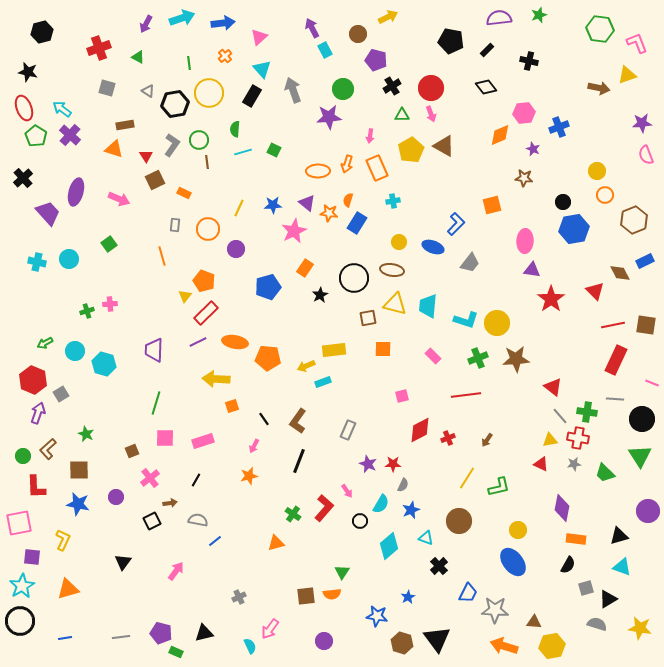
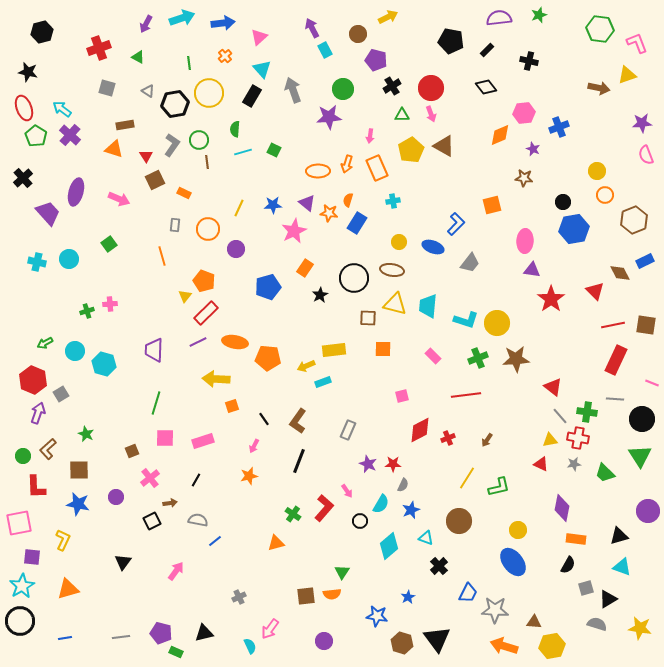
brown square at (368, 318): rotated 12 degrees clockwise
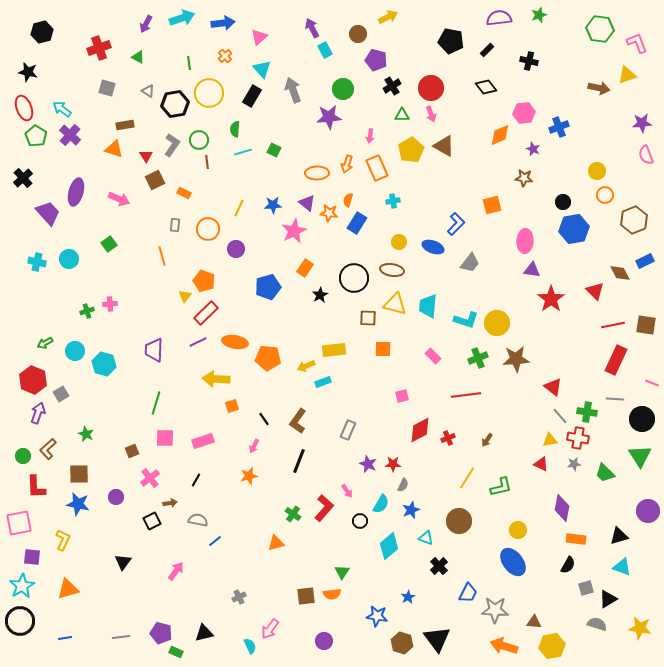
orange ellipse at (318, 171): moved 1 px left, 2 px down
brown square at (79, 470): moved 4 px down
green L-shape at (499, 487): moved 2 px right
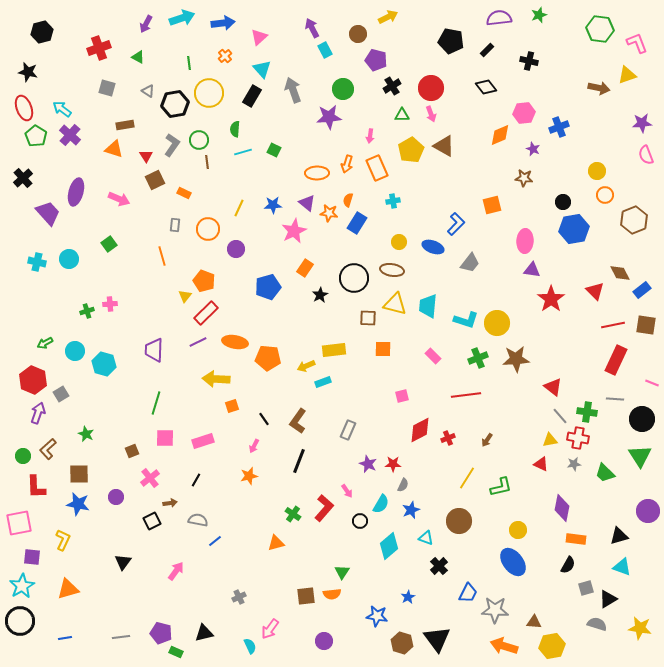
blue rectangle at (645, 261): moved 3 px left, 29 px down; rotated 12 degrees counterclockwise
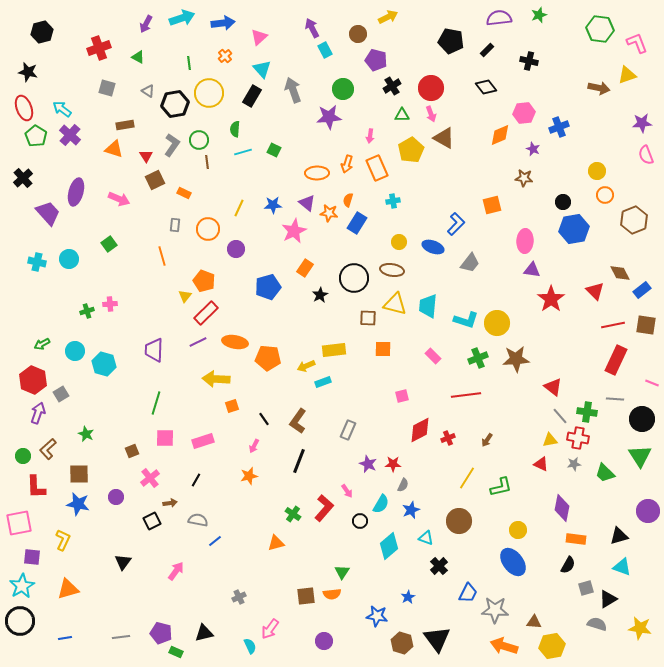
brown triangle at (444, 146): moved 8 px up
green arrow at (45, 343): moved 3 px left, 1 px down
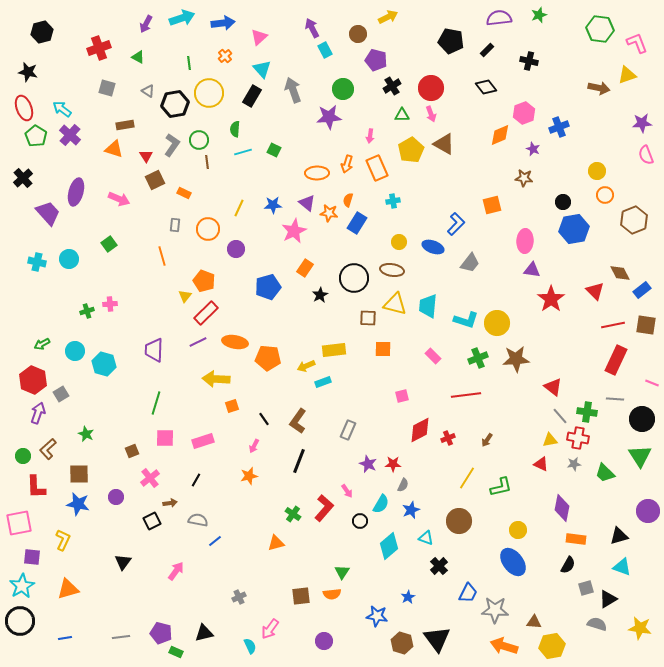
pink hexagon at (524, 113): rotated 15 degrees counterclockwise
brown triangle at (444, 138): moved 6 px down
brown square at (306, 596): moved 5 px left
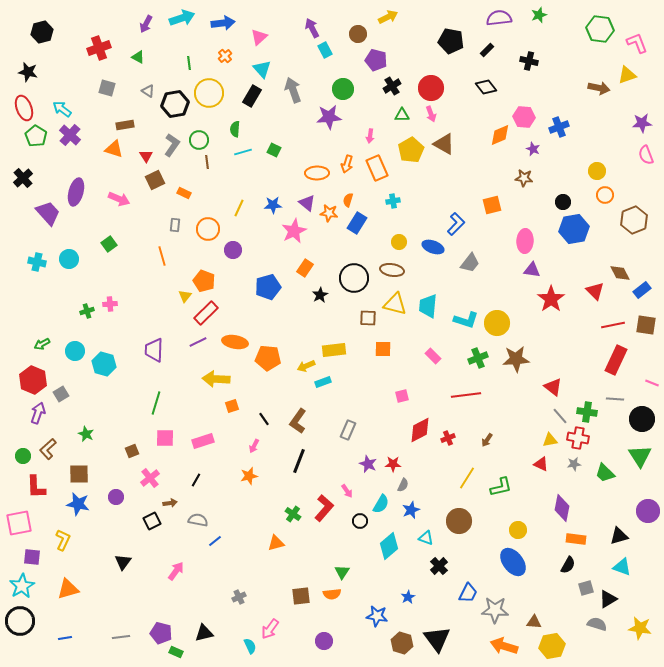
pink hexagon at (524, 113): moved 4 px down; rotated 25 degrees clockwise
purple circle at (236, 249): moved 3 px left, 1 px down
